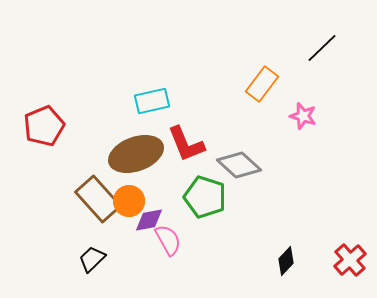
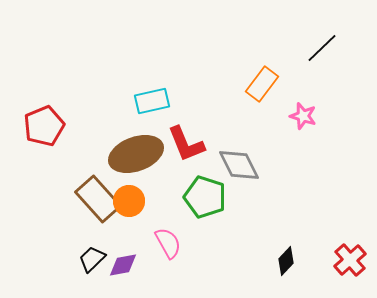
gray diamond: rotated 21 degrees clockwise
purple diamond: moved 26 px left, 45 px down
pink semicircle: moved 3 px down
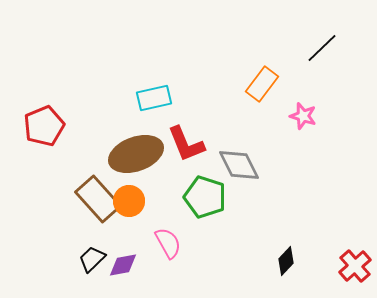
cyan rectangle: moved 2 px right, 3 px up
red cross: moved 5 px right, 6 px down
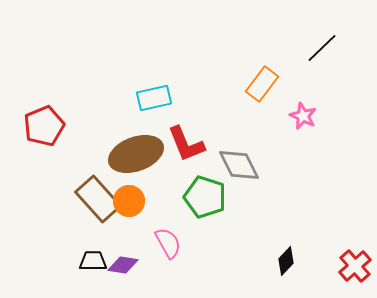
pink star: rotated 8 degrees clockwise
black trapezoid: moved 1 px right, 2 px down; rotated 44 degrees clockwise
purple diamond: rotated 20 degrees clockwise
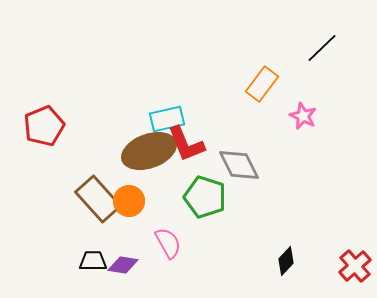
cyan rectangle: moved 13 px right, 21 px down
brown ellipse: moved 13 px right, 3 px up
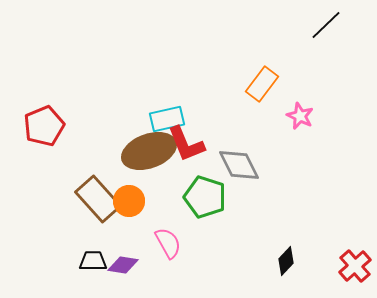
black line: moved 4 px right, 23 px up
pink star: moved 3 px left
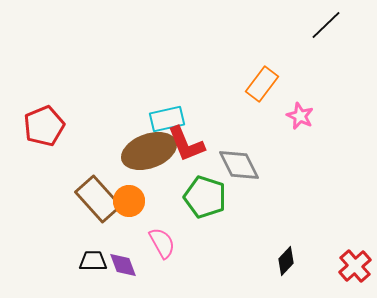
pink semicircle: moved 6 px left
purple diamond: rotated 60 degrees clockwise
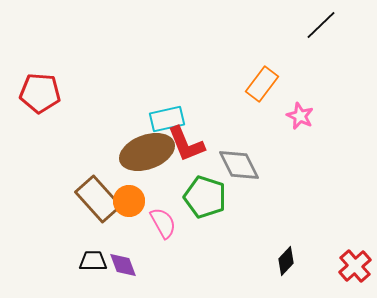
black line: moved 5 px left
red pentagon: moved 4 px left, 33 px up; rotated 27 degrees clockwise
brown ellipse: moved 2 px left, 1 px down
pink semicircle: moved 1 px right, 20 px up
